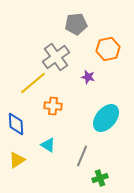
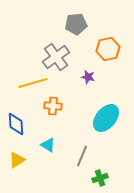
yellow line: rotated 24 degrees clockwise
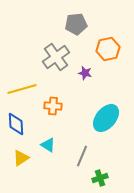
purple star: moved 3 px left, 4 px up
yellow line: moved 11 px left, 6 px down
yellow triangle: moved 4 px right, 2 px up
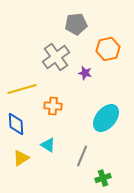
green cross: moved 3 px right
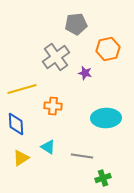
cyan ellipse: rotated 48 degrees clockwise
cyan triangle: moved 2 px down
gray line: rotated 75 degrees clockwise
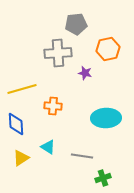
gray cross: moved 2 px right, 4 px up; rotated 32 degrees clockwise
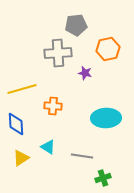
gray pentagon: moved 1 px down
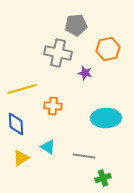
gray cross: rotated 16 degrees clockwise
gray line: moved 2 px right
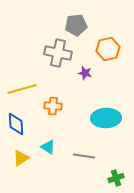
green cross: moved 13 px right
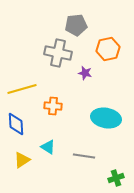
cyan ellipse: rotated 12 degrees clockwise
yellow triangle: moved 1 px right, 2 px down
